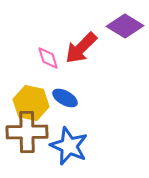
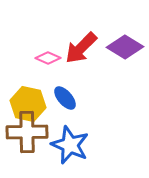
purple diamond: moved 21 px down
pink diamond: rotated 50 degrees counterclockwise
blue ellipse: rotated 20 degrees clockwise
yellow hexagon: moved 3 px left, 1 px down
blue star: moved 1 px right, 1 px up
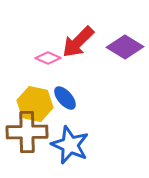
red arrow: moved 3 px left, 6 px up
yellow hexagon: moved 7 px right
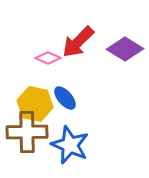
purple diamond: moved 2 px down
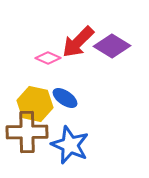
purple diamond: moved 13 px left, 3 px up
blue ellipse: rotated 15 degrees counterclockwise
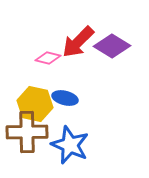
pink diamond: rotated 10 degrees counterclockwise
blue ellipse: rotated 20 degrees counterclockwise
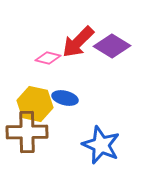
blue star: moved 31 px right
